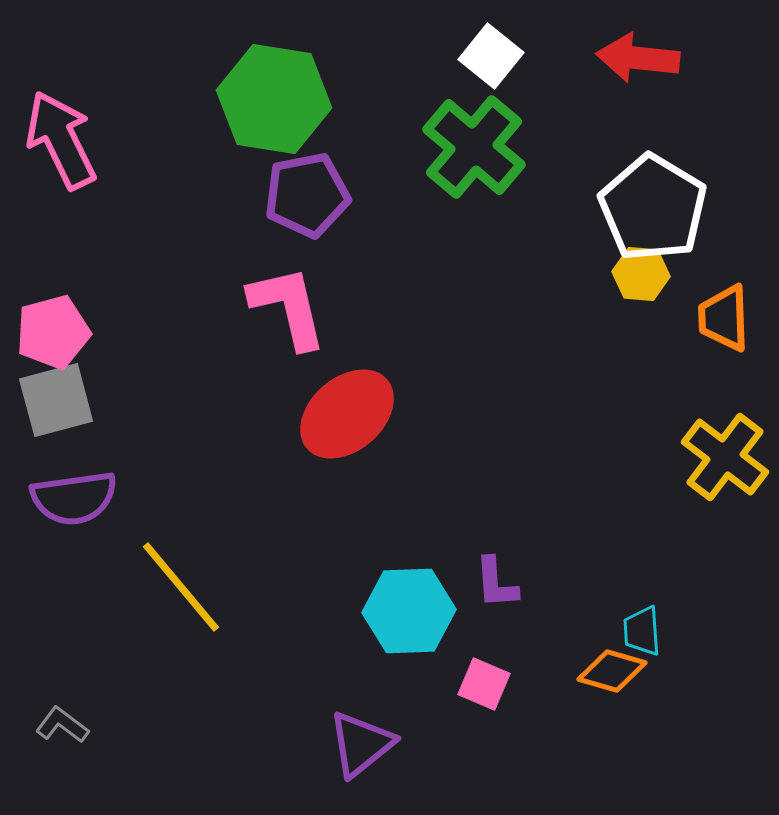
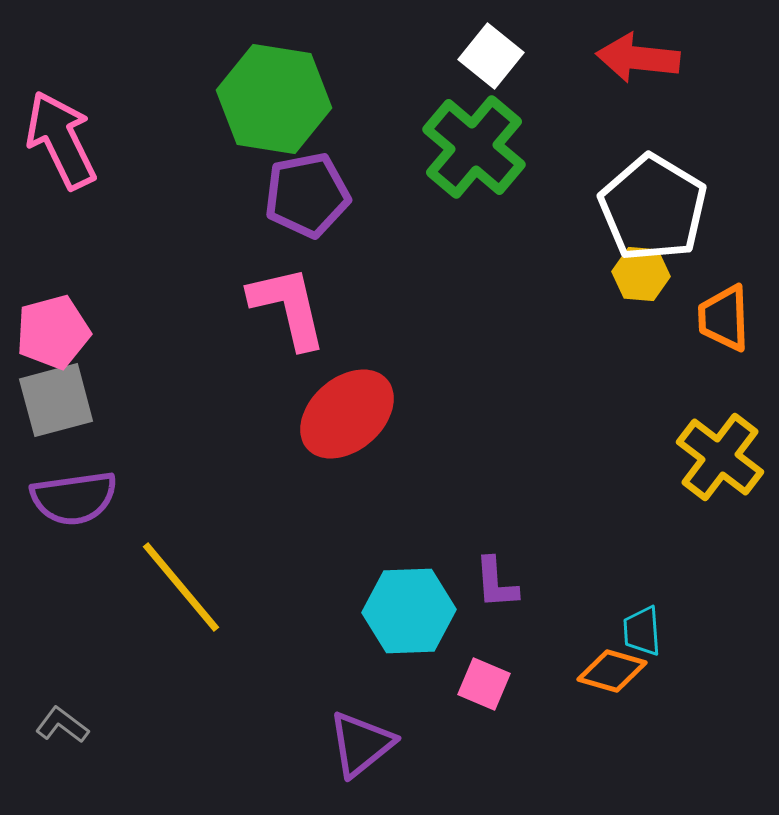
yellow cross: moved 5 px left
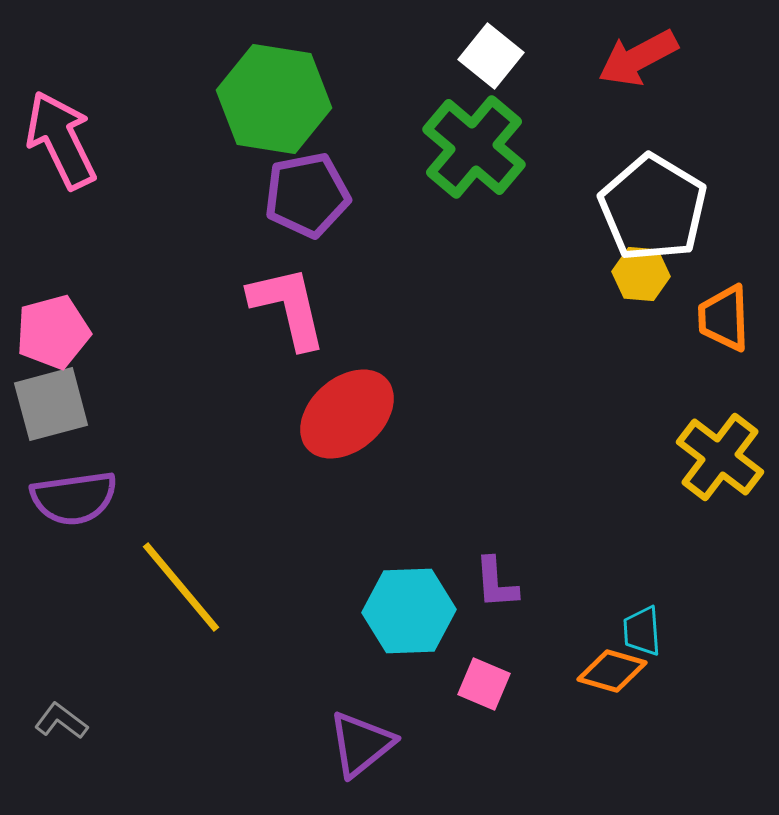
red arrow: rotated 34 degrees counterclockwise
gray square: moved 5 px left, 4 px down
gray L-shape: moved 1 px left, 4 px up
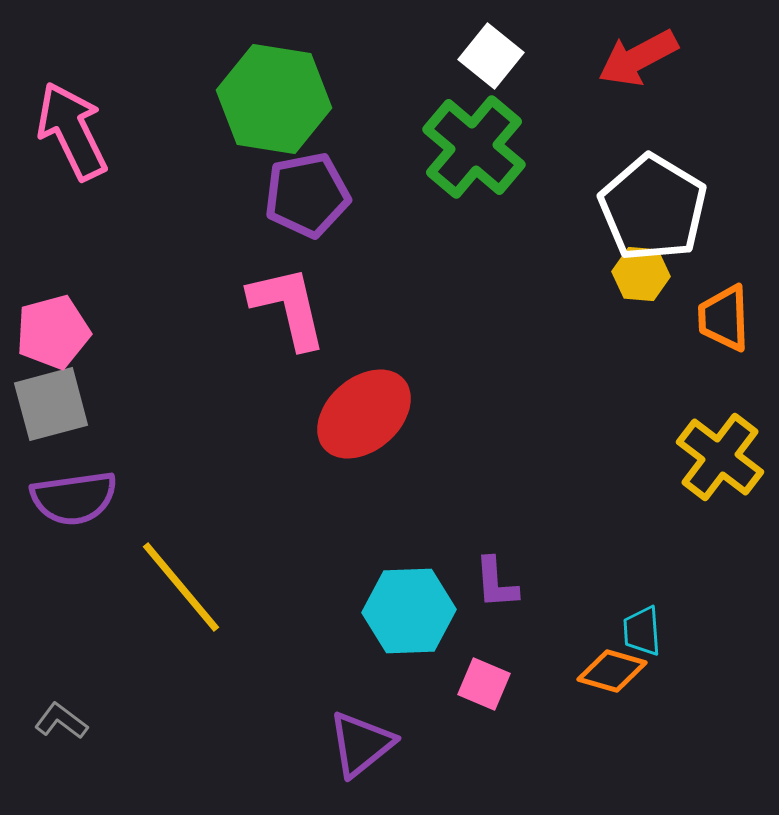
pink arrow: moved 11 px right, 9 px up
red ellipse: moved 17 px right
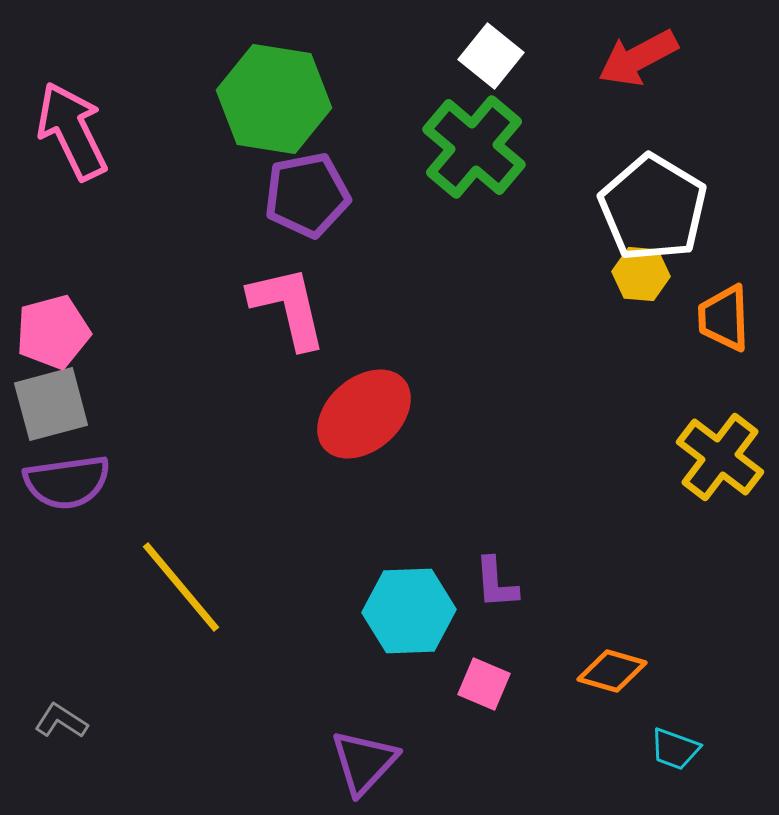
purple semicircle: moved 7 px left, 16 px up
cyan trapezoid: moved 33 px right, 118 px down; rotated 66 degrees counterclockwise
gray L-shape: rotated 4 degrees counterclockwise
purple triangle: moved 3 px right, 18 px down; rotated 8 degrees counterclockwise
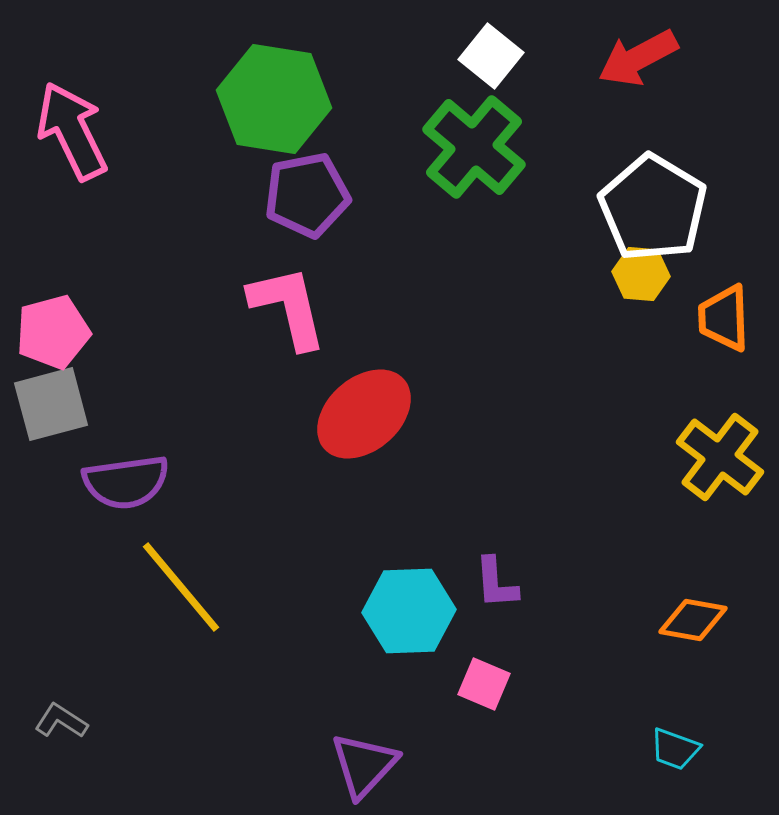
purple semicircle: moved 59 px right
orange diamond: moved 81 px right, 51 px up; rotated 6 degrees counterclockwise
purple triangle: moved 3 px down
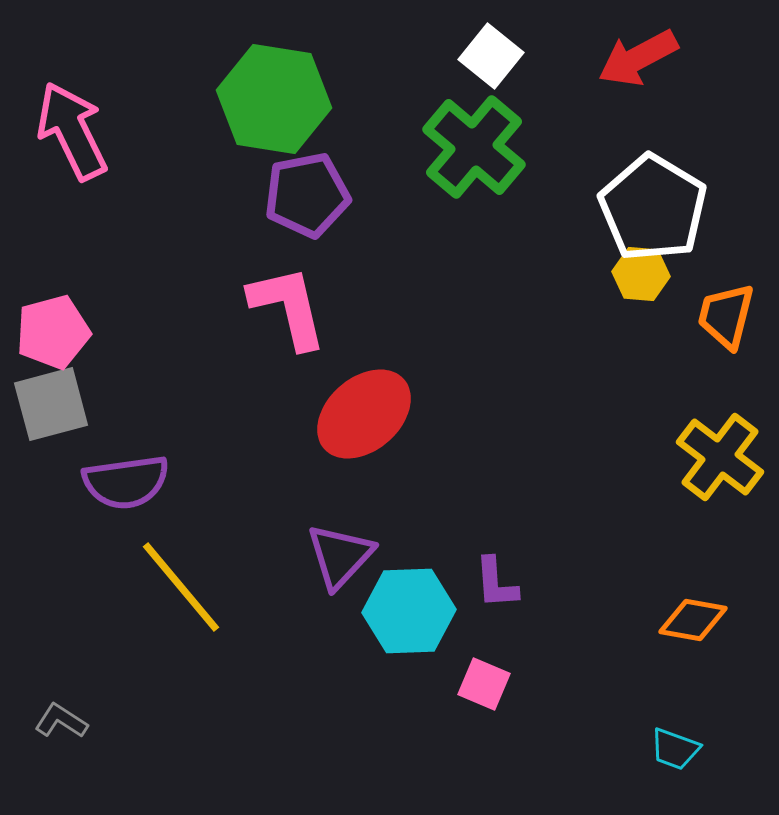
orange trapezoid: moved 2 px right, 2 px up; rotated 16 degrees clockwise
purple triangle: moved 24 px left, 209 px up
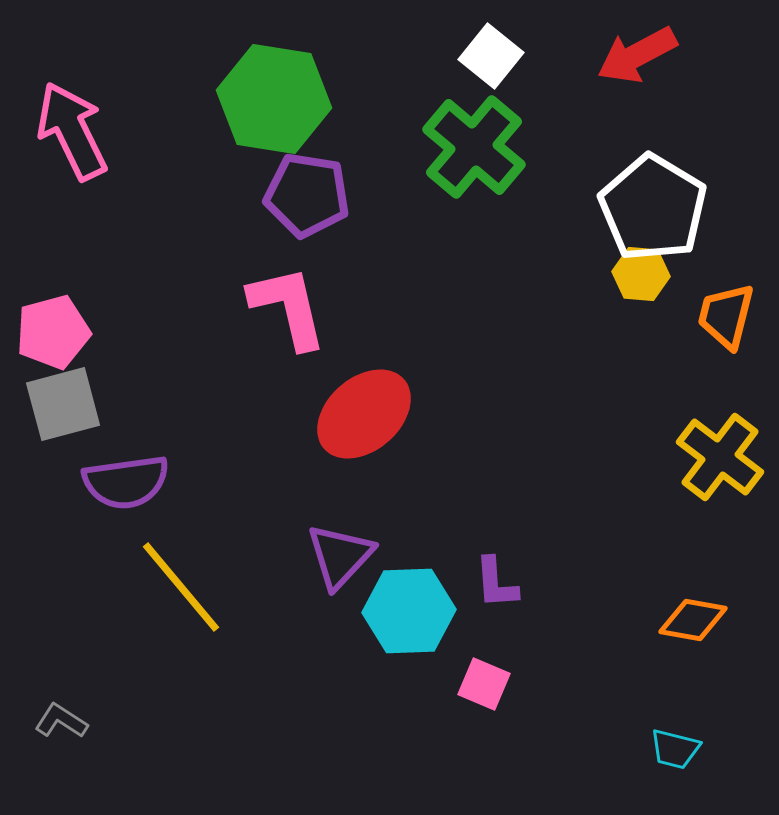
red arrow: moved 1 px left, 3 px up
purple pentagon: rotated 20 degrees clockwise
gray square: moved 12 px right
cyan trapezoid: rotated 6 degrees counterclockwise
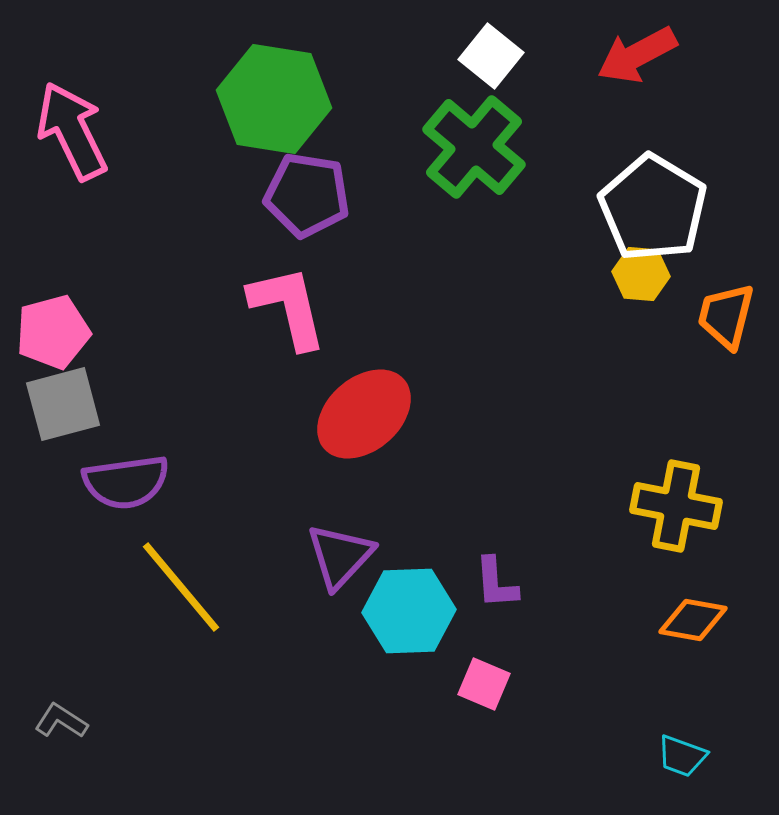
yellow cross: moved 44 px left, 49 px down; rotated 26 degrees counterclockwise
cyan trapezoid: moved 7 px right, 7 px down; rotated 6 degrees clockwise
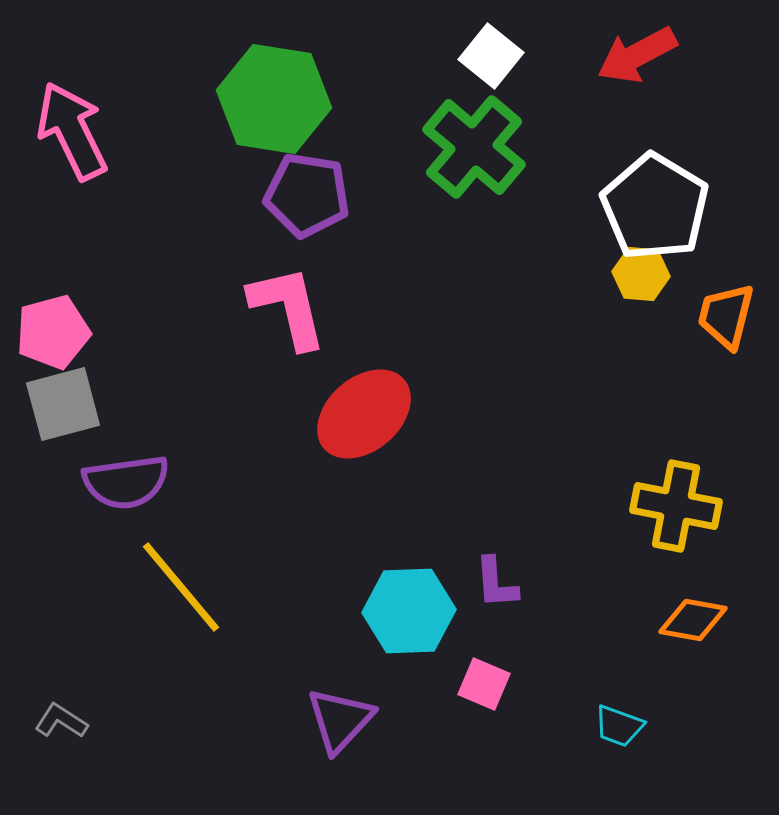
white pentagon: moved 2 px right, 1 px up
purple triangle: moved 164 px down
cyan trapezoid: moved 63 px left, 30 px up
